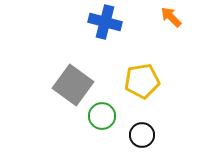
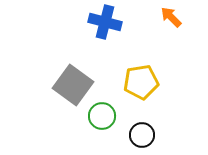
yellow pentagon: moved 1 px left, 1 px down
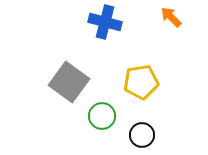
gray square: moved 4 px left, 3 px up
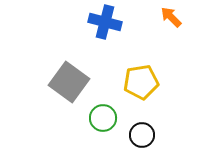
green circle: moved 1 px right, 2 px down
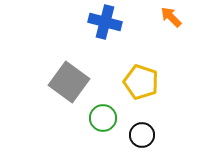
yellow pentagon: rotated 28 degrees clockwise
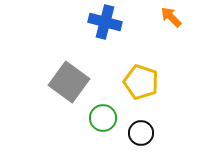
black circle: moved 1 px left, 2 px up
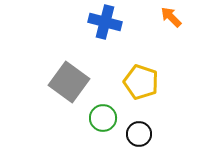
black circle: moved 2 px left, 1 px down
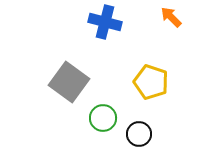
yellow pentagon: moved 10 px right
